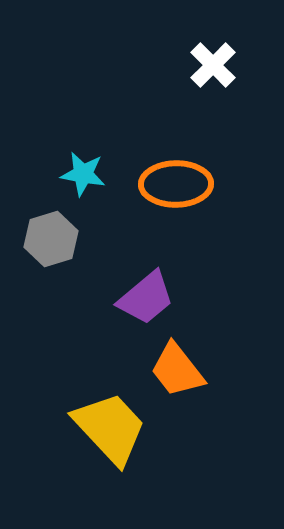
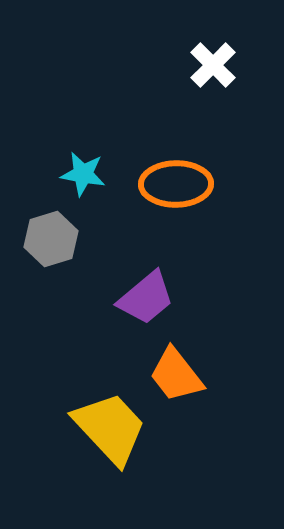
orange trapezoid: moved 1 px left, 5 px down
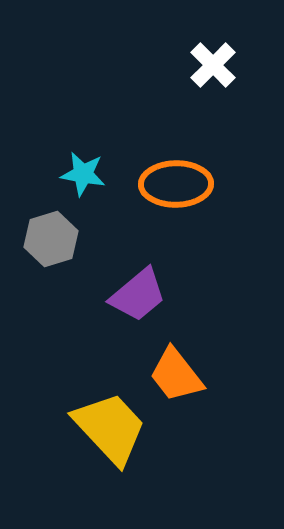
purple trapezoid: moved 8 px left, 3 px up
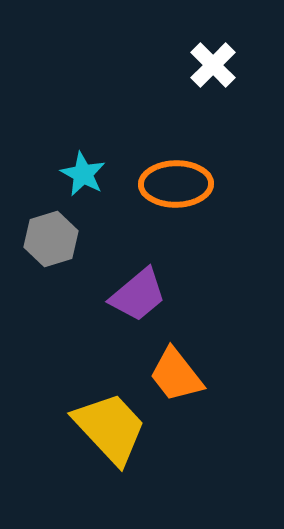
cyan star: rotated 18 degrees clockwise
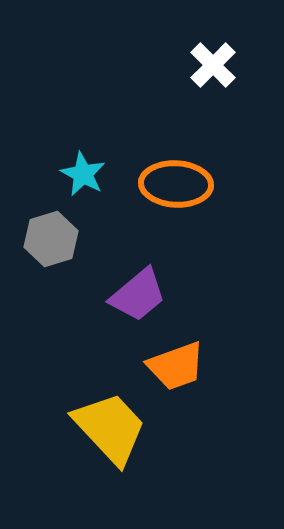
orange ellipse: rotated 4 degrees clockwise
orange trapezoid: moved 9 px up; rotated 72 degrees counterclockwise
